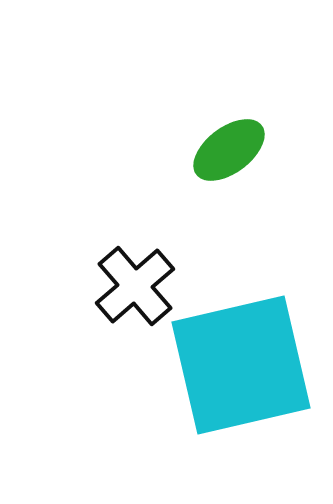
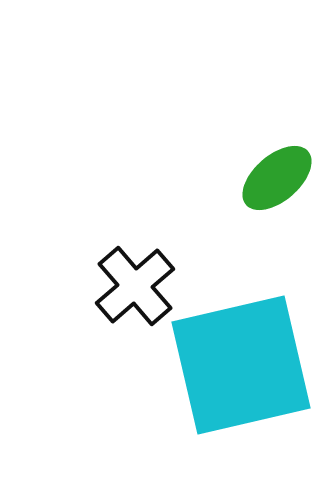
green ellipse: moved 48 px right, 28 px down; rotated 4 degrees counterclockwise
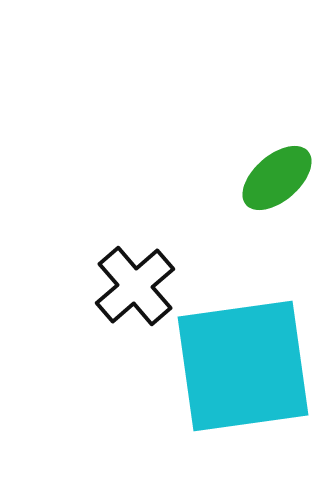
cyan square: moved 2 px right, 1 px down; rotated 5 degrees clockwise
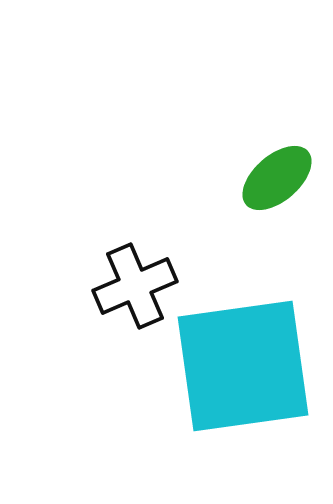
black cross: rotated 18 degrees clockwise
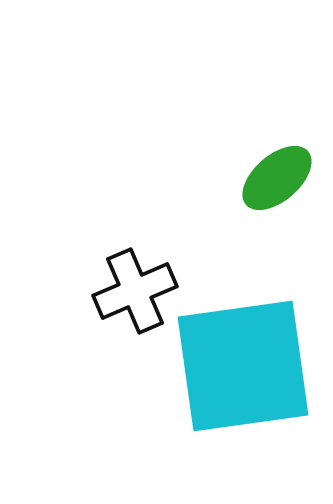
black cross: moved 5 px down
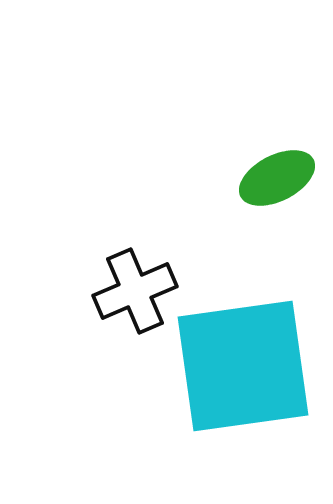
green ellipse: rotated 14 degrees clockwise
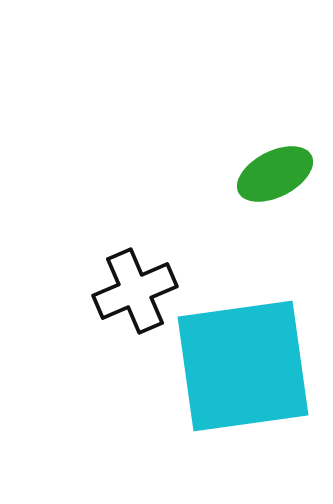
green ellipse: moved 2 px left, 4 px up
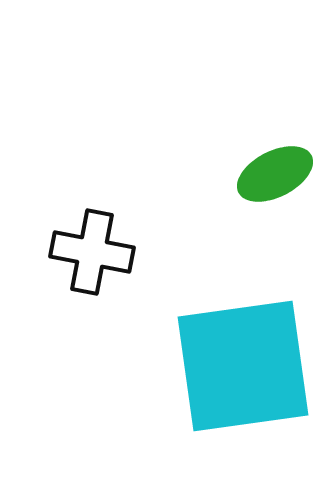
black cross: moved 43 px left, 39 px up; rotated 34 degrees clockwise
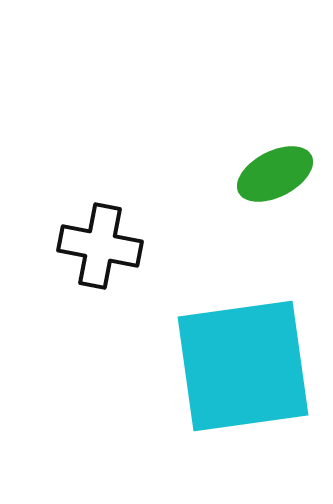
black cross: moved 8 px right, 6 px up
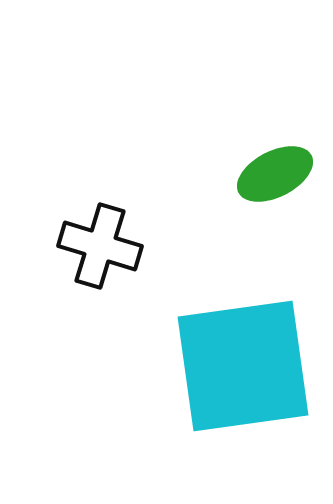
black cross: rotated 6 degrees clockwise
